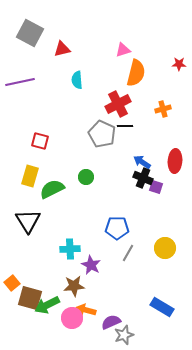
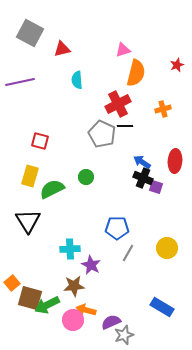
red star: moved 2 px left, 1 px down; rotated 24 degrees counterclockwise
yellow circle: moved 2 px right
pink circle: moved 1 px right, 2 px down
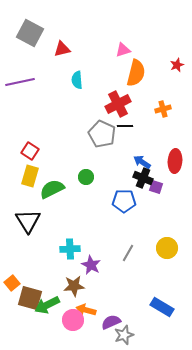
red square: moved 10 px left, 10 px down; rotated 18 degrees clockwise
blue pentagon: moved 7 px right, 27 px up
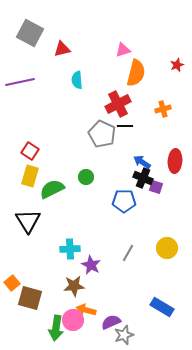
green arrow: moved 9 px right, 23 px down; rotated 55 degrees counterclockwise
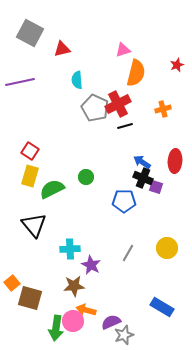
black line: rotated 14 degrees counterclockwise
gray pentagon: moved 7 px left, 26 px up
black triangle: moved 6 px right, 4 px down; rotated 8 degrees counterclockwise
pink circle: moved 1 px down
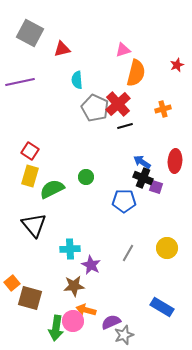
red cross: rotated 15 degrees counterclockwise
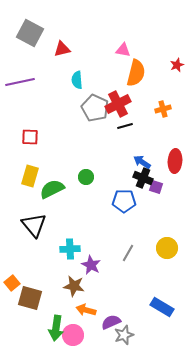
pink triangle: rotated 28 degrees clockwise
red cross: rotated 15 degrees clockwise
red square: moved 14 px up; rotated 30 degrees counterclockwise
brown star: rotated 15 degrees clockwise
pink circle: moved 14 px down
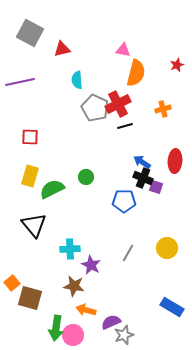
blue rectangle: moved 10 px right
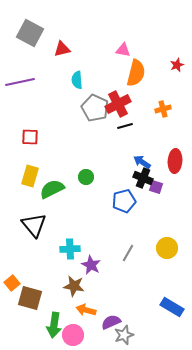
blue pentagon: rotated 15 degrees counterclockwise
green arrow: moved 2 px left, 3 px up
